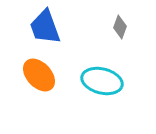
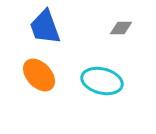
gray diamond: moved 1 px right, 1 px down; rotated 70 degrees clockwise
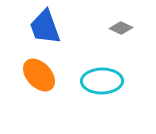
gray diamond: rotated 25 degrees clockwise
cyan ellipse: rotated 15 degrees counterclockwise
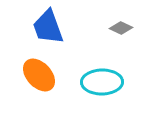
blue trapezoid: moved 3 px right
cyan ellipse: moved 1 px down
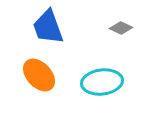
cyan ellipse: rotated 6 degrees counterclockwise
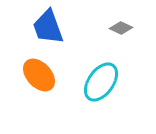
cyan ellipse: moved 1 px left; rotated 48 degrees counterclockwise
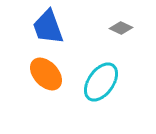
orange ellipse: moved 7 px right, 1 px up
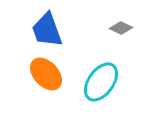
blue trapezoid: moved 1 px left, 3 px down
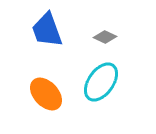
gray diamond: moved 16 px left, 9 px down
orange ellipse: moved 20 px down
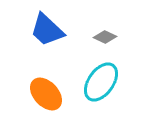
blue trapezoid: rotated 27 degrees counterclockwise
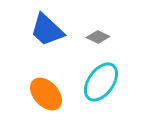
gray diamond: moved 7 px left
